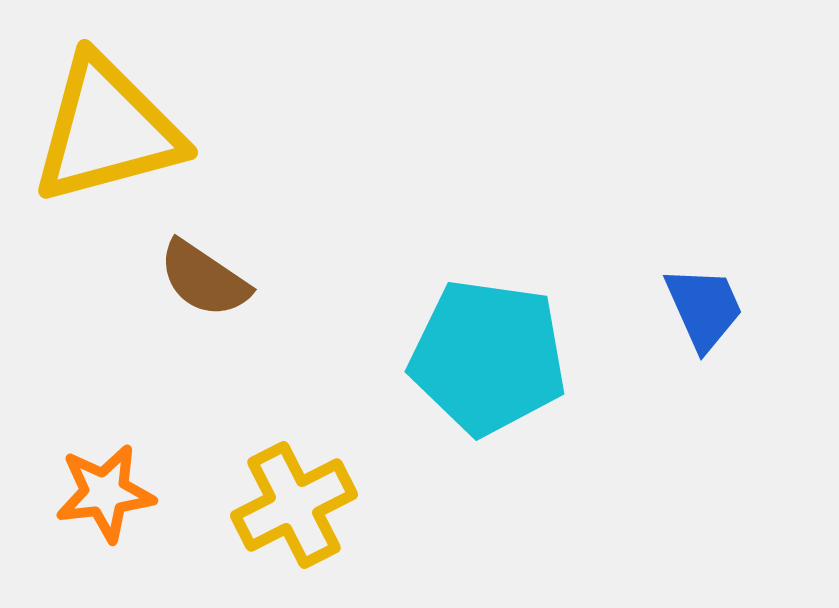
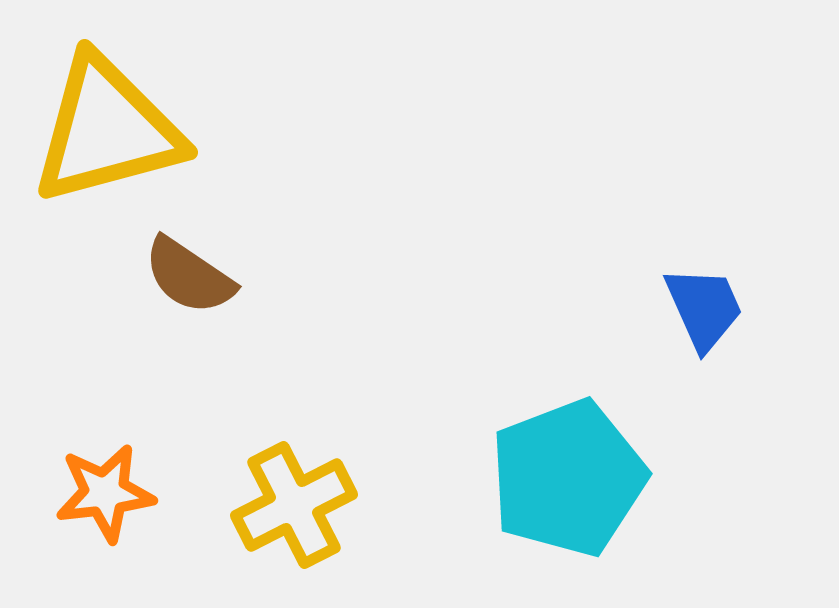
brown semicircle: moved 15 px left, 3 px up
cyan pentagon: moved 80 px right, 121 px down; rotated 29 degrees counterclockwise
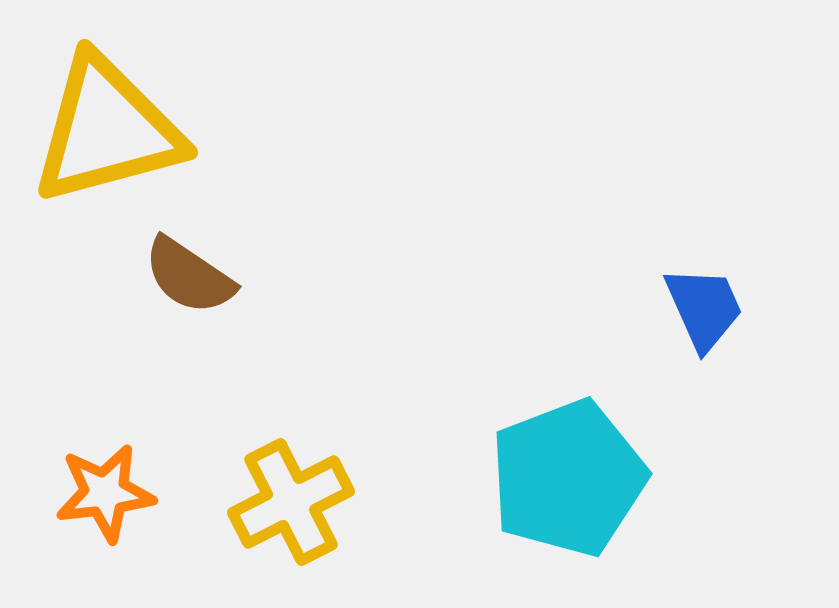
yellow cross: moved 3 px left, 3 px up
